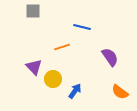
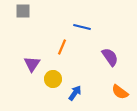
gray square: moved 10 px left
orange line: rotated 49 degrees counterclockwise
purple triangle: moved 2 px left, 3 px up; rotated 18 degrees clockwise
blue arrow: moved 2 px down
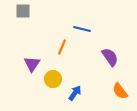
blue line: moved 2 px down
orange semicircle: moved 1 px up; rotated 18 degrees clockwise
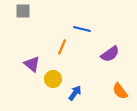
purple semicircle: moved 3 px up; rotated 90 degrees clockwise
purple triangle: rotated 24 degrees counterclockwise
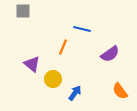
orange line: moved 1 px right
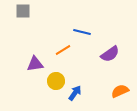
blue line: moved 3 px down
orange line: moved 3 px down; rotated 35 degrees clockwise
purple triangle: moved 3 px right; rotated 48 degrees counterclockwise
yellow circle: moved 3 px right, 2 px down
orange semicircle: rotated 102 degrees clockwise
